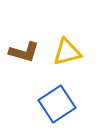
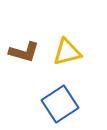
blue square: moved 3 px right
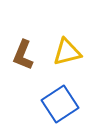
brown L-shape: moved 1 px left, 3 px down; rotated 96 degrees clockwise
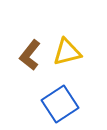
brown L-shape: moved 7 px right; rotated 16 degrees clockwise
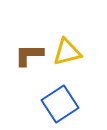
brown L-shape: moved 1 px left; rotated 52 degrees clockwise
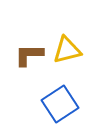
yellow triangle: moved 2 px up
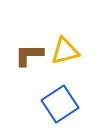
yellow triangle: moved 2 px left, 1 px down
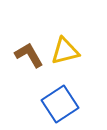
brown L-shape: rotated 60 degrees clockwise
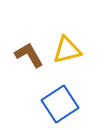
yellow triangle: moved 2 px right, 1 px up
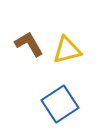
brown L-shape: moved 11 px up
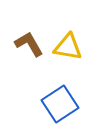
yellow triangle: moved 1 px right, 3 px up; rotated 24 degrees clockwise
